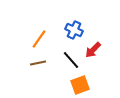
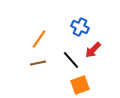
blue cross: moved 6 px right, 3 px up
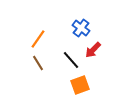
blue cross: moved 1 px right, 1 px down; rotated 12 degrees clockwise
orange line: moved 1 px left
brown line: rotated 70 degrees clockwise
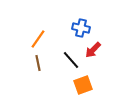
blue cross: rotated 24 degrees counterclockwise
brown line: rotated 21 degrees clockwise
orange square: moved 3 px right
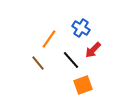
blue cross: rotated 18 degrees clockwise
orange line: moved 11 px right
brown line: rotated 28 degrees counterclockwise
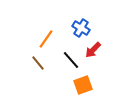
orange line: moved 3 px left
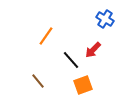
blue cross: moved 24 px right, 9 px up
orange line: moved 3 px up
brown line: moved 18 px down
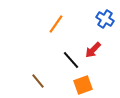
orange line: moved 10 px right, 12 px up
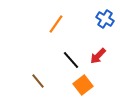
red arrow: moved 5 px right, 6 px down
orange square: rotated 18 degrees counterclockwise
